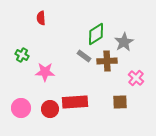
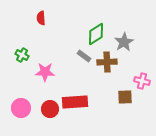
brown cross: moved 1 px down
pink cross: moved 6 px right, 3 px down; rotated 28 degrees counterclockwise
brown square: moved 5 px right, 5 px up
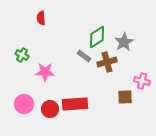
green diamond: moved 1 px right, 3 px down
brown cross: rotated 12 degrees counterclockwise
red rectangle: moved 2 px down
pink circle: moved 3 px right, 4 px up
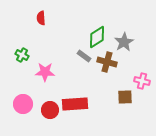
brown cross: rotated 30 degrees clockwise
pink circle: moved 1 px left
red circle: moved 1 px down
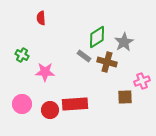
pink cross: rotated 35 degrees counterclockwise
pink circle: moved 1 px left
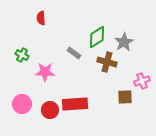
gray rectangle: moved 10 px left, 3 px up
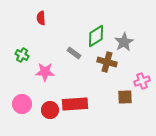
green diamond: moved 1 px left, 1 px up
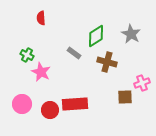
gray star: moved 7 px right, 8 px up; rotated 12 degrees counterclockwise
green cross: moved 5 px right
pink star: moved 4 px left; rotated 24 degrees clockwise
pink cross: moved 2 px down
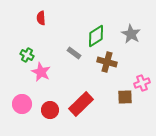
red rectangle: moved 6 px right; rotated 40 degrees counterclockwise
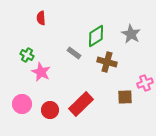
pink cross: moved 3 px right
